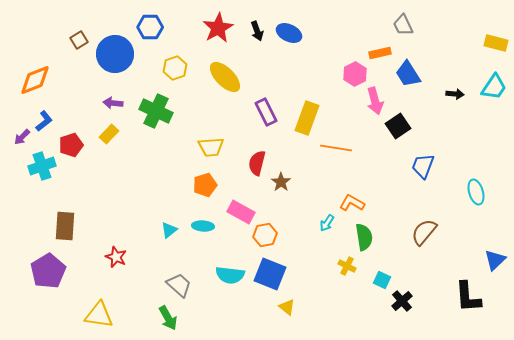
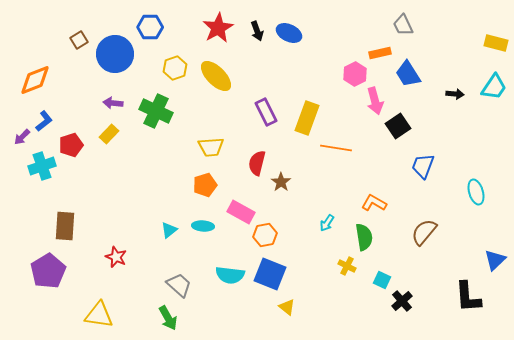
yellow ellipse at (225, 77): moved 9 px left, 1 px up
orange L-shape at (352, 203): moved 22 px right
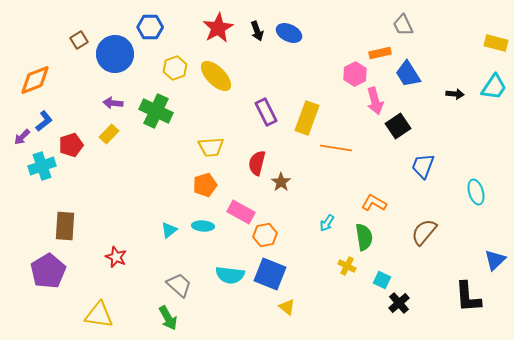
black cross at (402, 301): moved 3 px left, 2 px down
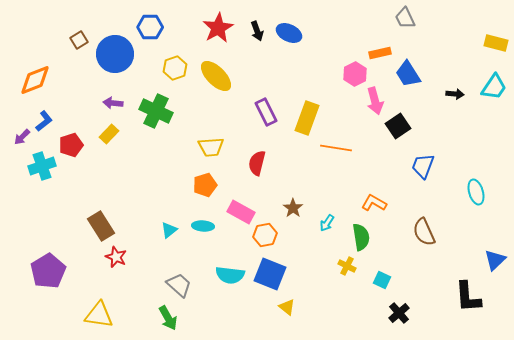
gray trapezoid at (403, 25): moved 2 px right, 7 px up
brown star at (281, 182): moved 12 px right, 26 px down
brown rectangle at (65, 226): moved 36 px right; rotated 36 degrees counterclockwise
brown semicircle at (424, 232): rotated 64 degrees counterclockwise
green semicircle at (364, 237): moved 3 px left
black cross at (399, 303): moved 10 px down
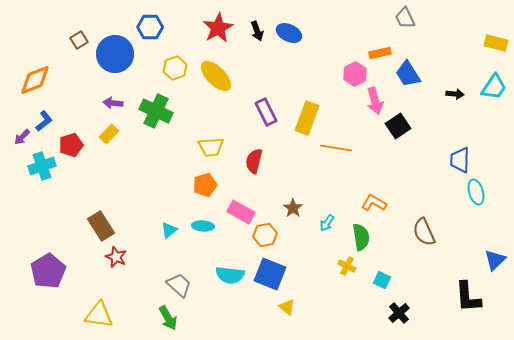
red semicircle at (257, 163): moved 3 px left, 2 px up
blue trapezoid at (423, 166): moved 37 px right, 6 px up; rotated 20 degrees counterclockwise
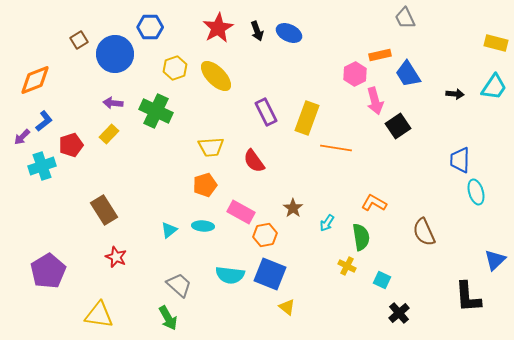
orange rectangle at (380, 53): moved 2 px down
red semicircle at (254, 161): rotated 50 degrees counterclockwise
brown rectangle at (101, 226): moved 3 px right, 16 px up
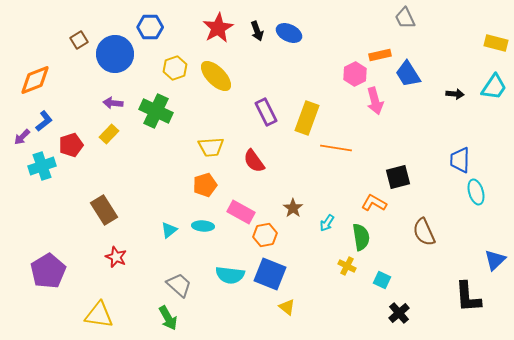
black square at (398, 126): moved 51 px down; rotated 20 degrees clockwise
